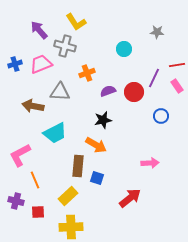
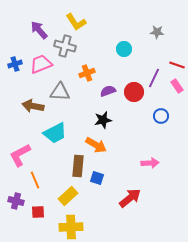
red line: rotated 28 degrees clockwise
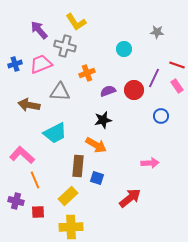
red circle: moved 2 px up
brown arrow: moved 4 px left, 1 px up
pink L-shape: moved 2 px right; rotated 70 degrees clockwise
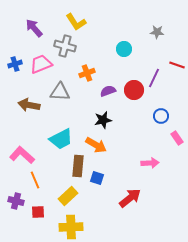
purple arrow: moved 5 px left, 2 px up
pink rectangle: moved 52 px down
cyan trapezoid: moved 6 px right, 6 px down
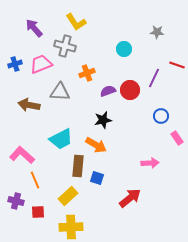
red circle: moved 4 px left
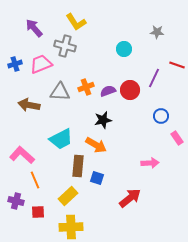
orange cross: moved 1 px left, 14 px down
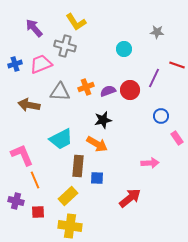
orange arrow: moved 1 px right, 1 px up
pink L-shape: rotated 25 degrees clockwise
blue square: rotated 16 degrees counterclockwise
yellow cross: moved 1 px left, 1 px up; rotated 10 degrees clockwise
